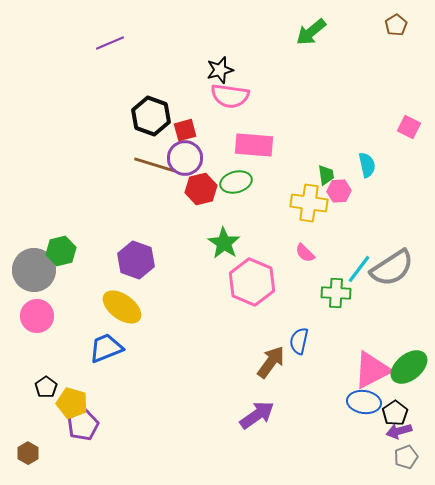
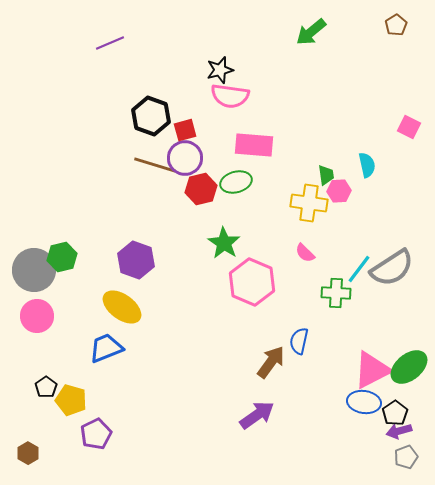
green hexagon at (61, 251): moved 1 px right, 6 px down
yellow pentagon at (72, 403): moved 1 px left, 3 px up
purple pentagon at (83, 425): moved 13 px right, 9 px down
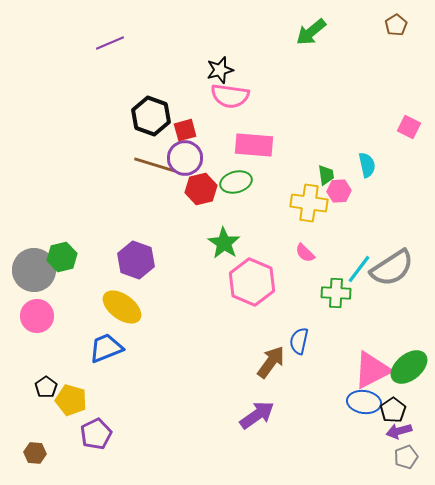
black pentagon at (395, 413): moved 2 px left, 3 px up
brown hexagon at (28, 453): moved 7 px right; rotated 25 degrees counterclockwise
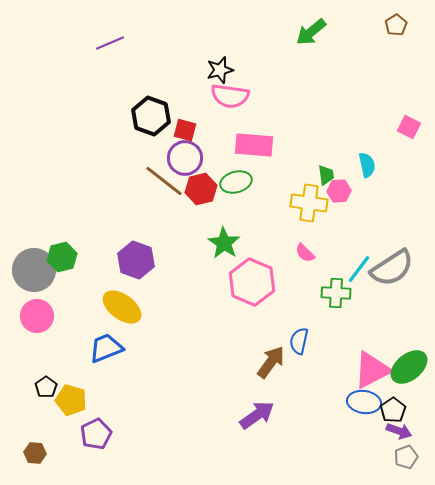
red square at (185, 130): rotated 30 degrees clockwise
brown line at (155, 165): moved 9 px right, 16 px down; rotated 21 degrees clockwise
purple arrow at (399, 431): rotated 145 degrees counterclockwise
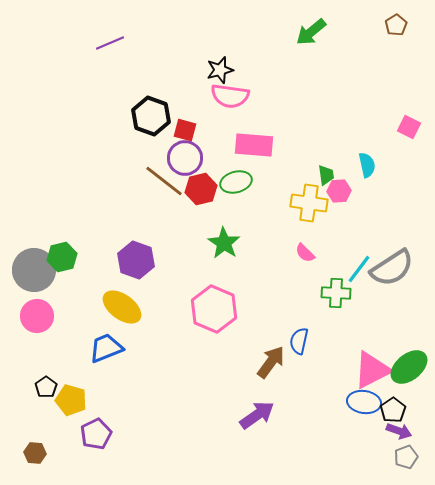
pink hexagon at (252, 282): moved 38 px left, 27 px down
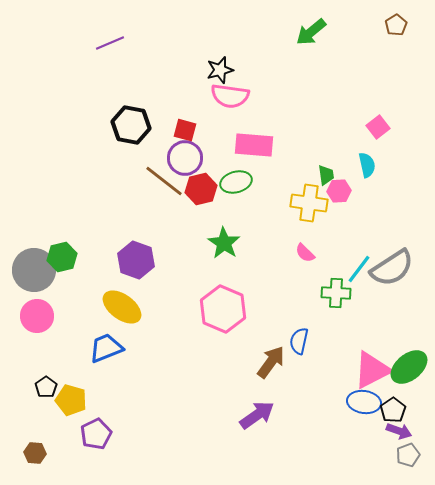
black hexagon at (151, 116): moved 20 px left, 9 px down; rotated 9 degrees counterclockwise
pink square at (409, 127): moved 31 px left; rotated 25 degrees clockwise
pink hexagon at (214, 309): moved 9 px right
gray pentagon at (406, 457): moved 2 px right, 2 px up
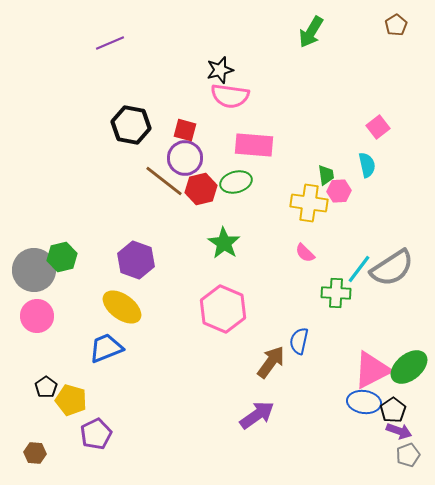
green arrow at (311, 32): rotated 20 degrees counterclockwise
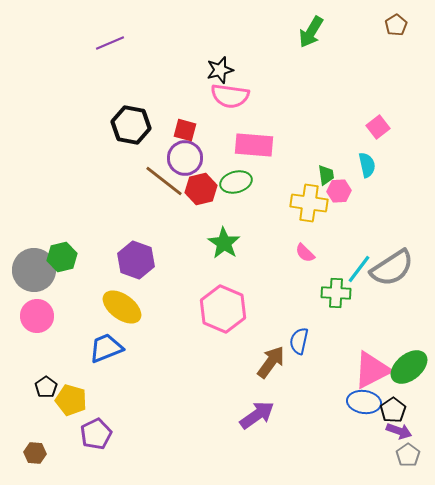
gray pentagon at (408, 455): rotated 15 degrees counterclockwise
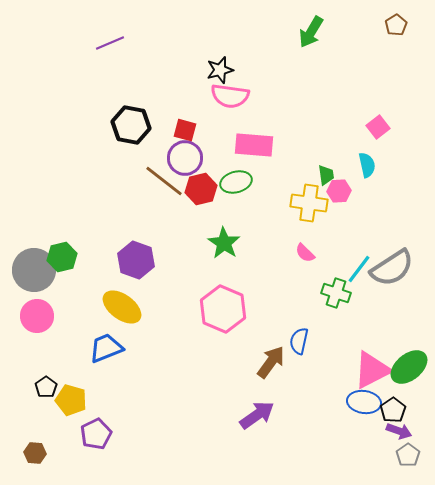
green cross at (336, 293): rotated 16 degrees clockwise
